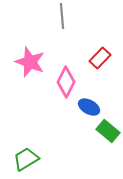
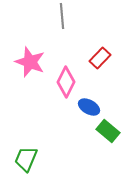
green trapezoid: rotated 36 degrees counterclockwise
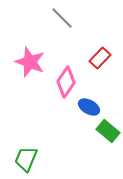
gray line: moved 2 px down; rotated 40 degrees counterclockwise
pink diamond: rotated 8 degrees clockwise
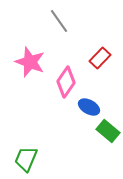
gray line: moved 3 px left, 3 px down; rotated 10 degrees clockwise
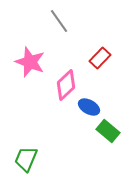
pink diamond: moved 3 px down; rotated 12 degrees clockwise
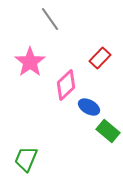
gray line: moved 9 px left, 2 px up
pink star: rotated 16 degrees clockwise
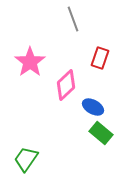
gray line: moved 23 px right; rotated 15 degrees clockwise
red rectangle: rotated 25 degrees counterclockwise
blue ellipse: moved 4 px right
green rectangle: moved 7 px left, 2 px down
green trapezoid: rotated 12 degrees clockwise
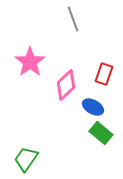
red rectangle: moved 4 px right, 16 px down
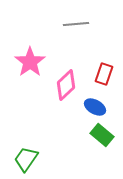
gray line: moved 3 px right, 5 px down; rotated 75 degrees counterclockwise
blue ellipse: moved 2 px right
green rectangle: moved 1 px right, 2 px down
